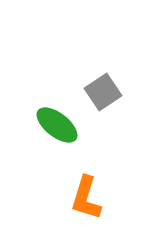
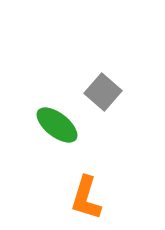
gray square: rotated 15 degrees counterclockwise
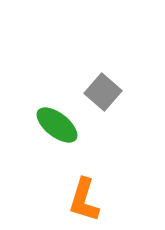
orange L-shape: moved 2 px left, 2 px down
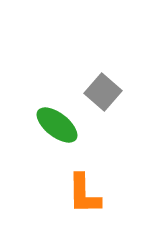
orange L-shape: moved 6 px up; rotated 18 degrees counterclockwise
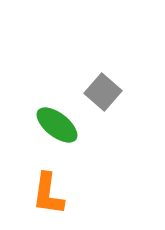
orange L-shape: moved 36 px left; rotated 9 degrees clockwise
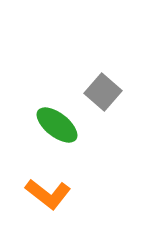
orange L-shape: rotated 60 degrees counterclockwise
